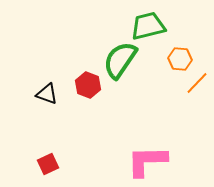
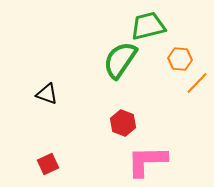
red hexagon: moved 35 px right, 38 px down
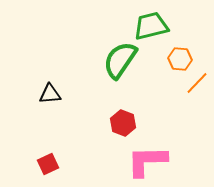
green trapezoid: moved 3 px right
black triangle: moved 3 px right; rotated 25 degrees counterclockwise
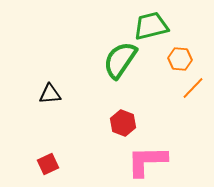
orange line: moved 4 px left, 5 px down
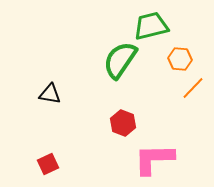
black triangle: rotated 15 degrees clockwise
pink L-shape: moved 7 px right, 2 px up
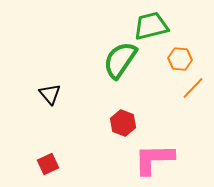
black triangle: rotated 40 degrees clockwise
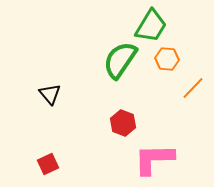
green trapezoid: rotated 135 degrees clockwise
orange hexagon: moved 13 px left
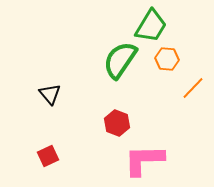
red hexagon: moved 6 px left
pink L-shape: moved 10 px left, 1 px down
red square: moved 8 px up
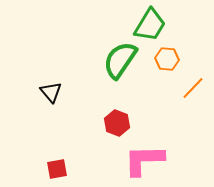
green trapezoid: moved 1 px left, 1 px up
black triangle: moved 1 px right, 2 px up
red square: moved 9 px right, 13 px down; rotated 15 degrees clockwise
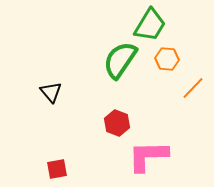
pink L-shape: moved 4 px right, 4 px up
